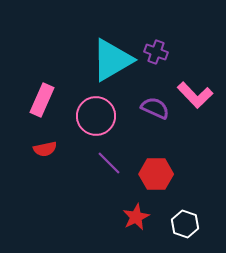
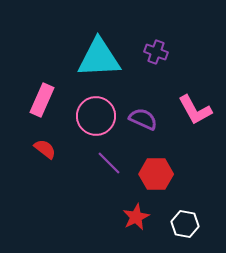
cyan triangle: moved 13 px left, 2 px up; rotated 27 degrees clockwise
pink L-shape: moved 15 px down; rotated 15 degrees clockwise
purple semicircle: moved 12 px left, 11 px down
red semicircle: rotated 130 degrees counterclockwise
white hexagon: rotated 8 degrees counterclockwise
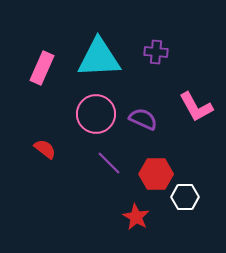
purple cross: rotated 15 degrees counterclockwise
pink rectangle: moved 32 px up
pink L-shape: moved 1 px right, 3 px up
pink circle: moved 2 px up
red star: rotated 16 degrees counterclockwise
white hexagon: moved 27 px up; rotated 12 degrees counterclockwise
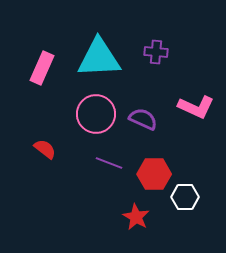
pink L-shape: rotated 36 degrees counterclockwise
purple line: rotated 24 degrees counterclockwise
red hexagon: moved 2 px left
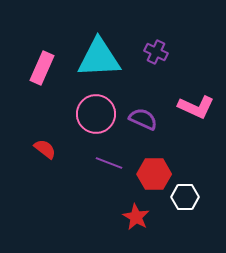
purple cross: rotated 20 degrees clockwise
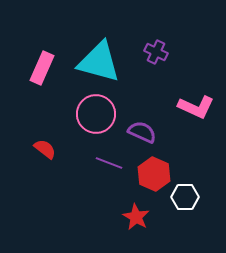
cyan triangle: moved 4 px down; rotated 18 degrees clockwise
purple semicircle: moved 1 px left, 13 px down
red hexagon: rotated 24 degrees clockwise
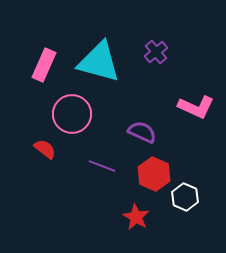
purple cross: rotated 25 degrees clockwise
pink rectangle: moved 2 px right, 3 px up
pink circle: moved 24 px left
purple line: moved 7 px left, 3 px down
white hexagon: rotated 24 degrees clockwise
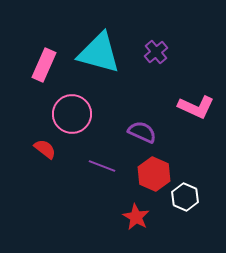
cyan triangle: moved 9 px up
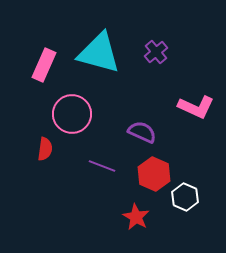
red semicircle: rotated 60 degrees clockwise
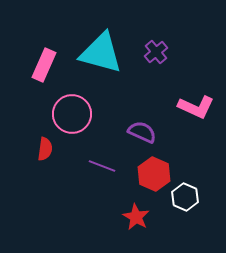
cyan triangle: moved 2 px right
